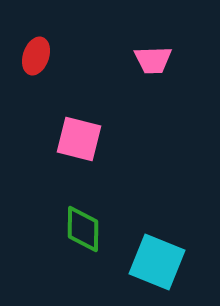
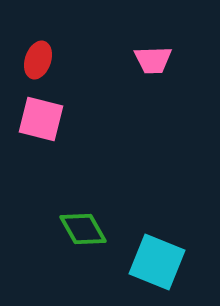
red ellipse: moved 2 px right, 4 px down
pink square: moved 38 px left, 20 px up
green diamond: rotated 30 degrees counterclockwise
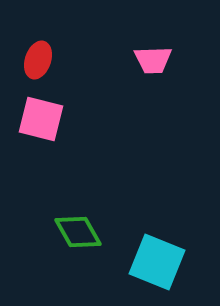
green diamond: moved 5 px left, 3 px down
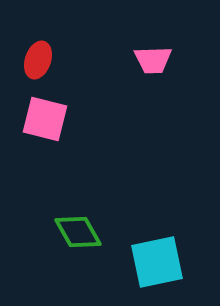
pink square: moved 4 px right
cyan square: rotated 34 degrees counterclockwise
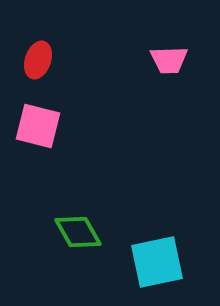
pink trapezoid: moved 16 px right
pink square: moved 7 px left, 7 px down
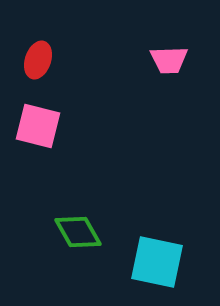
cyan square: rotated 24 degrees clockwise
